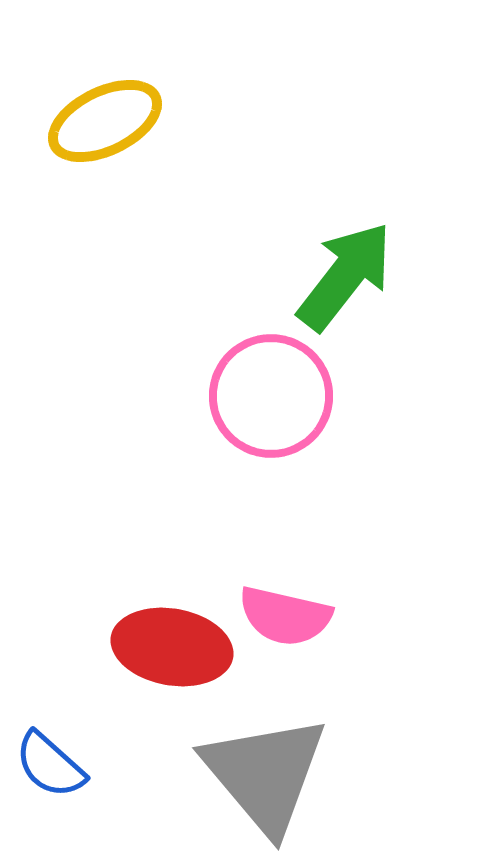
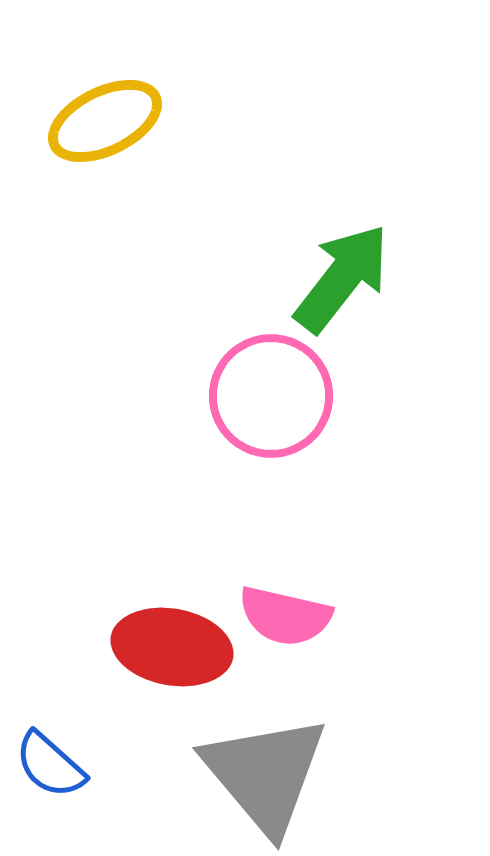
green arrow: moved 3 px left, 2 px down
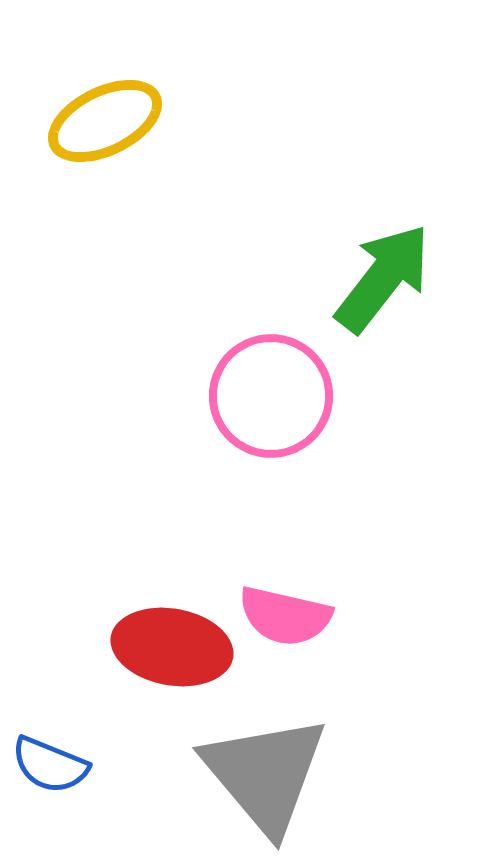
green arrow: moved 41 px right
blue semicircle: rotated 20 degrees counterclockwise
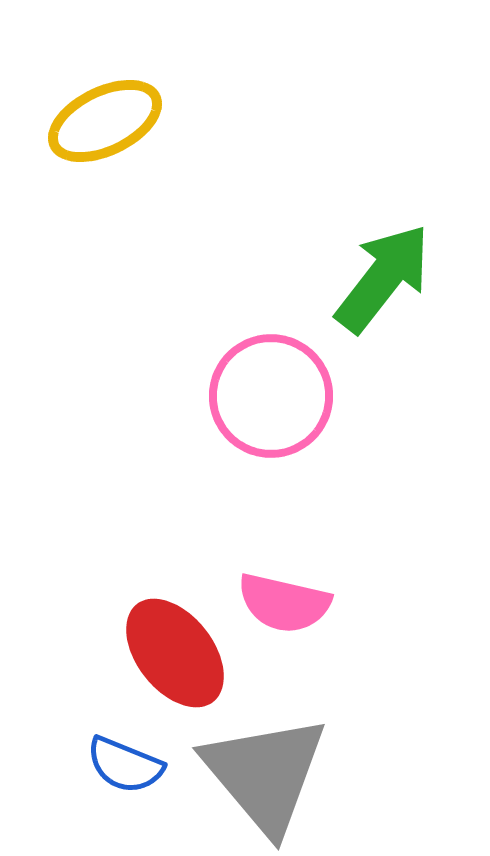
pink semicircle: moved 1 px left, 13 px up
red ellipse: moved 3 px right, 6 px down; rotated 42 degrees clockwise
blue semicircle: moved 75 px right
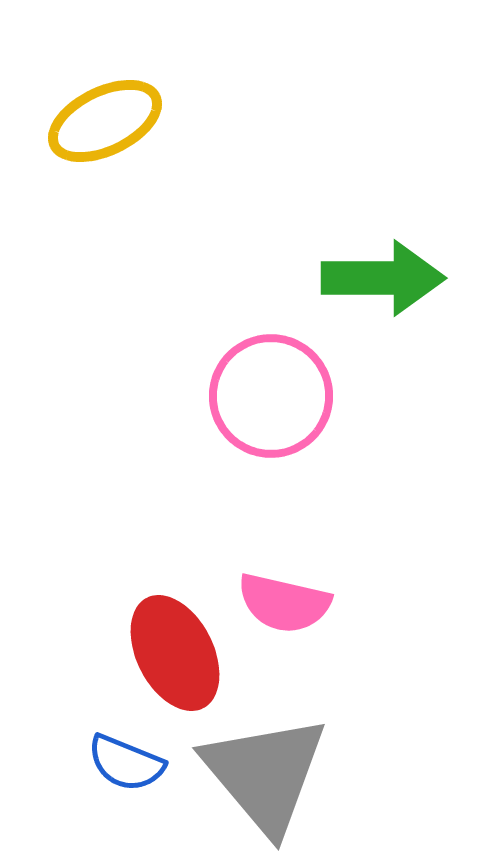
green arrow: rotated 52 degrees clockwise
red ellipse: rotated 11 degrees clockwise
blue semicircle: moved 1 px right, 2 px up
